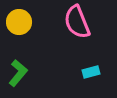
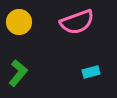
pink semicircle: rotated 88 degrees counterclockwise
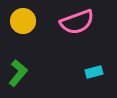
yellow circle: moved 4 px right, 1 px up
cyan rectangle: moved 3 px right
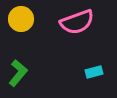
yellow circle: moved 2 px left, 2 px up
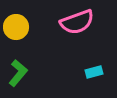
yellow circle: moved 5 px left, 8 px down
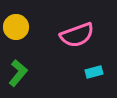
pink semicircle: moved 13 px down
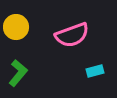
pink semicircle: moved 5 px left
cyan rectangle: moved 1 px right, 1 px up
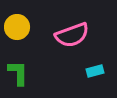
yellow circle: moved 1 px right
green L-shape: rotated 40 degrees counterclockwise
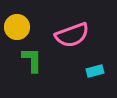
green L-shape: moved 14 px right, 13 px up
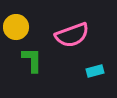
yellow circle: moved 1 px left
